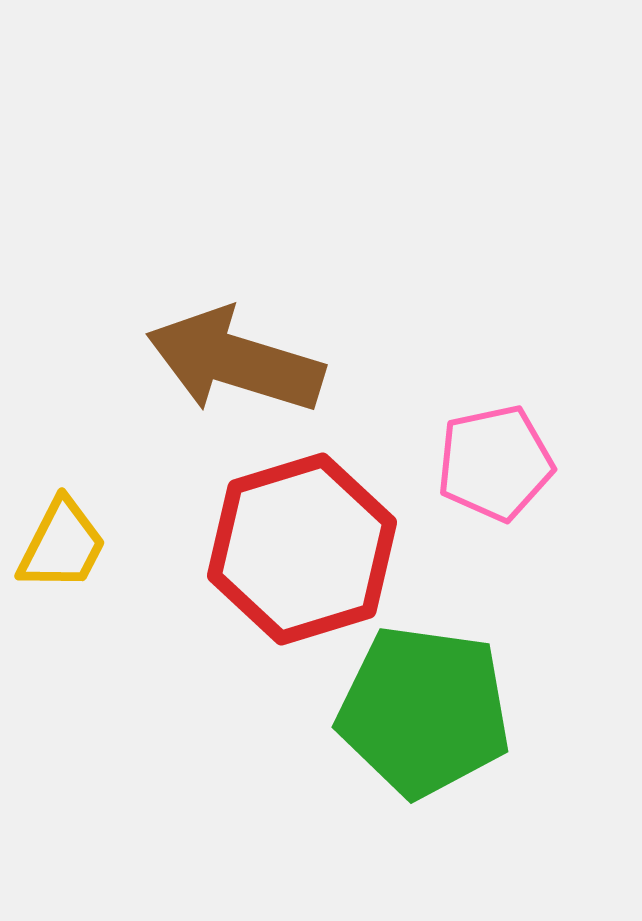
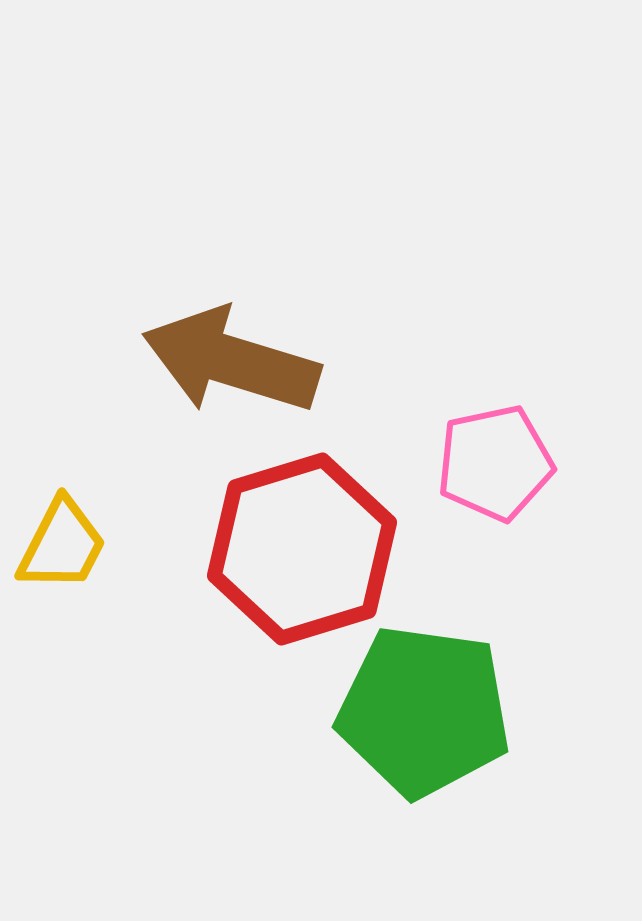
brown arrow: moved 4 px left
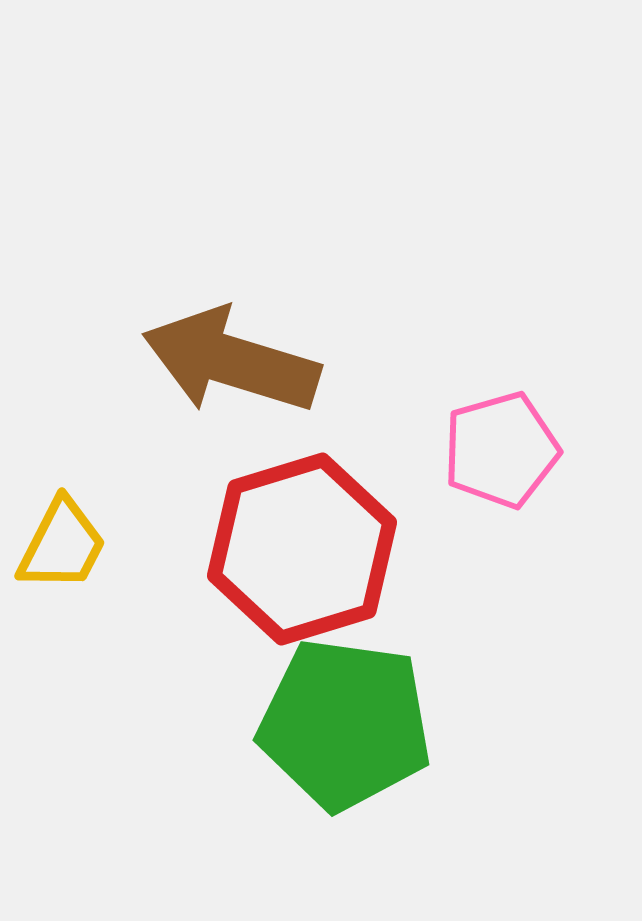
pink pentagon: moved 6 px right, 13 px up; rotated 4 degrees counterclockwise
green pentagon: moved 79 px left, 13 px down
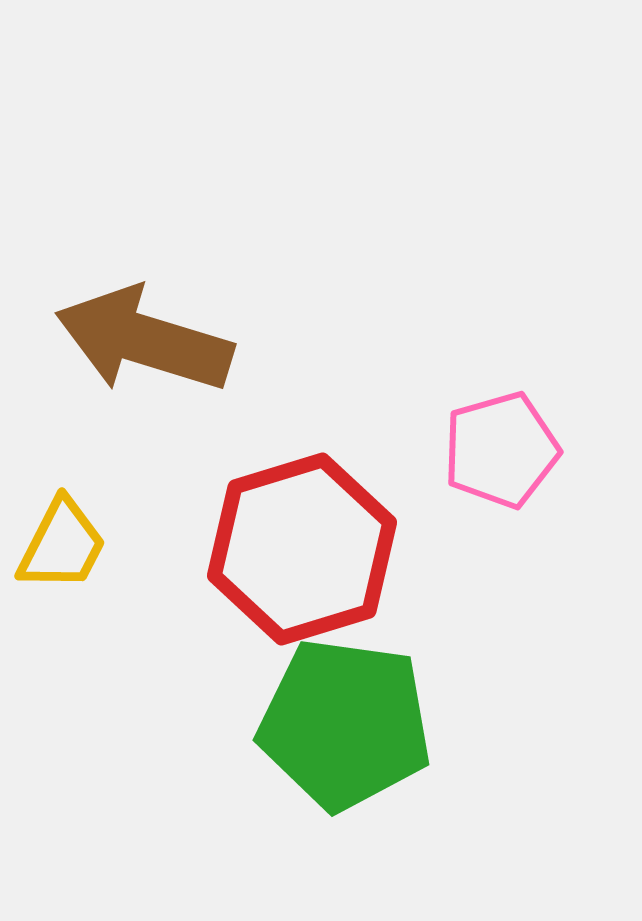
brown arrow: moved 87 px left, 21 px up
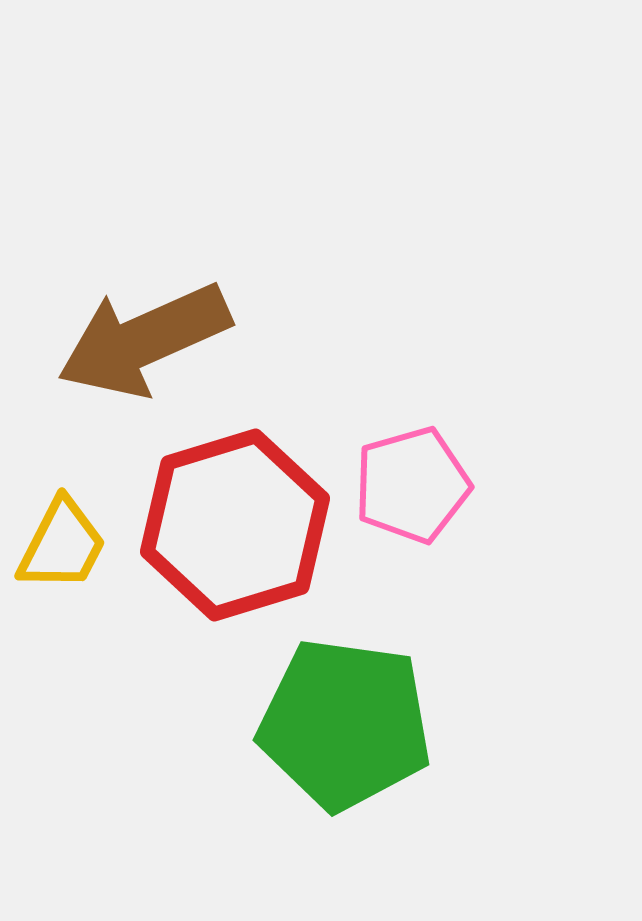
brown arrow: rotated 41 degrees counterclockwise
pink pentagon: moved 89 px left, 35 px down
red hexagon: moved 67 px left, 24 px up
